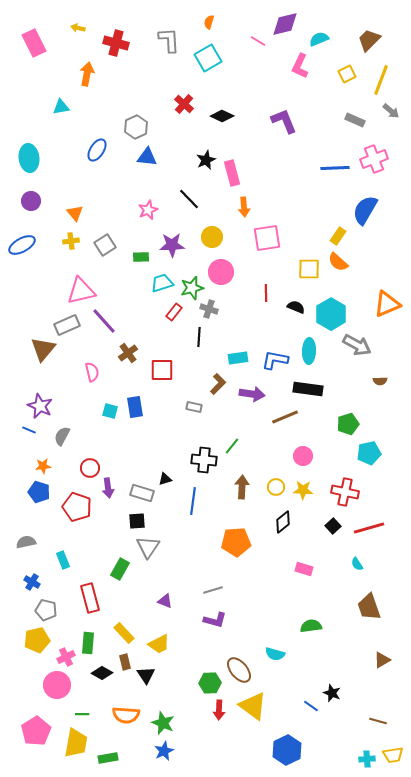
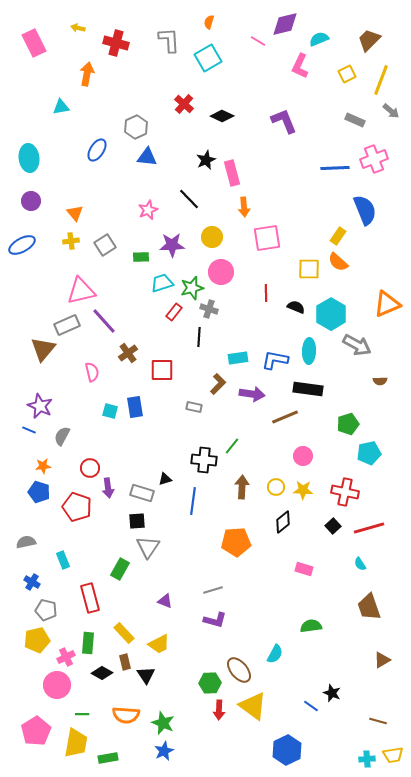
blue semicircle at (365, 210): rotated 128 degrees clockwise
cyan semicircle at (357, 564): moved 3 px right
cyan semicircle at (275, 654): rotated 78 degrees counterclockwise
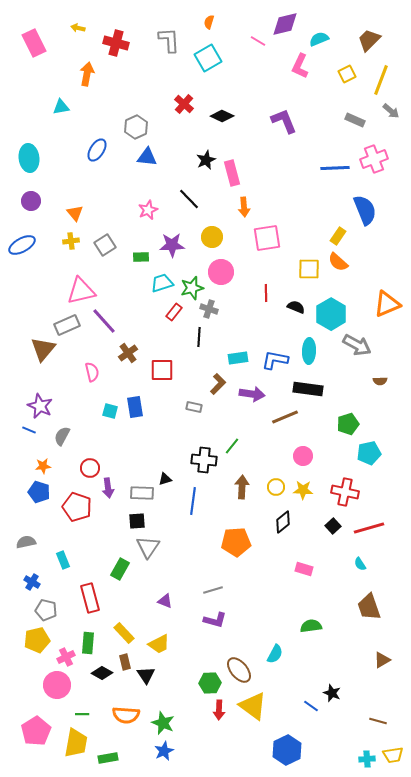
gray rectangle at (142, 493): rotated 15 degrees counterclockwise
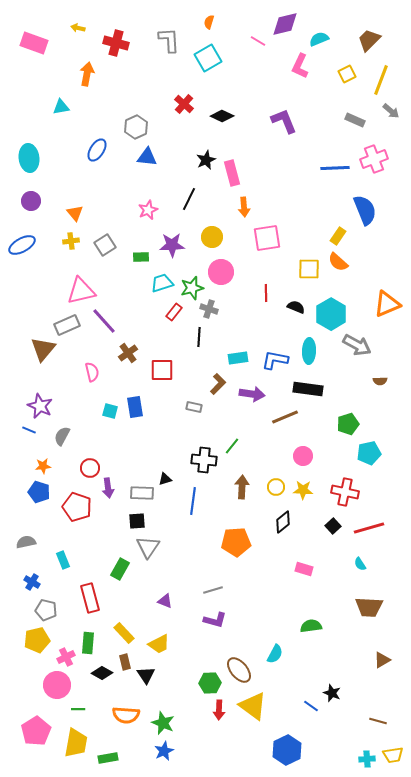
pink rectangle at (34, 43): rotated 44 degrees counterclockwise
black line at (189, 199): rotated 70 degrees clockwise
brown trapezoid at (369, 607): rotated 68 degrees counterclockwise
green line at (82, 714): moved 4 px left, 5 px up
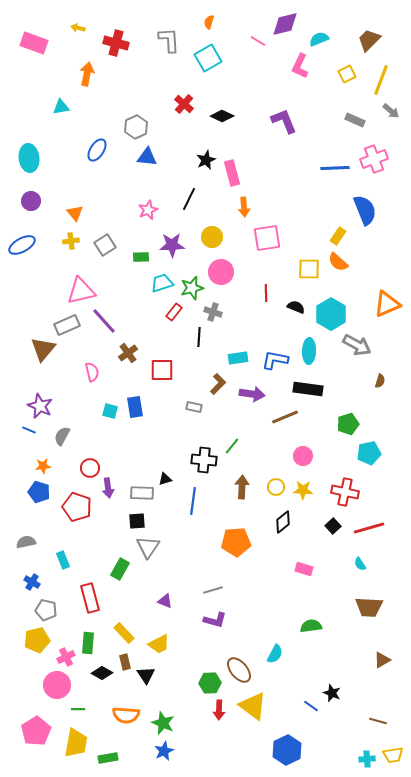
gray cross at (209, 309): moved 4 px right, 3 px down
brown semicircle at (380, 381): rotated 72 degrees counterclockwise
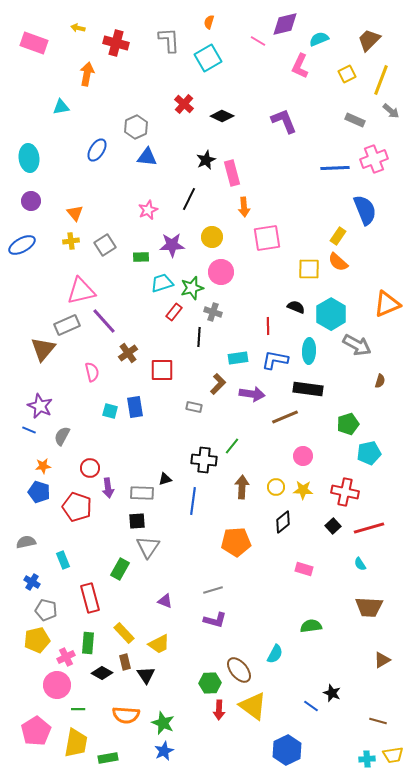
red line at (266, 293): moved 2 px right, 33 px down
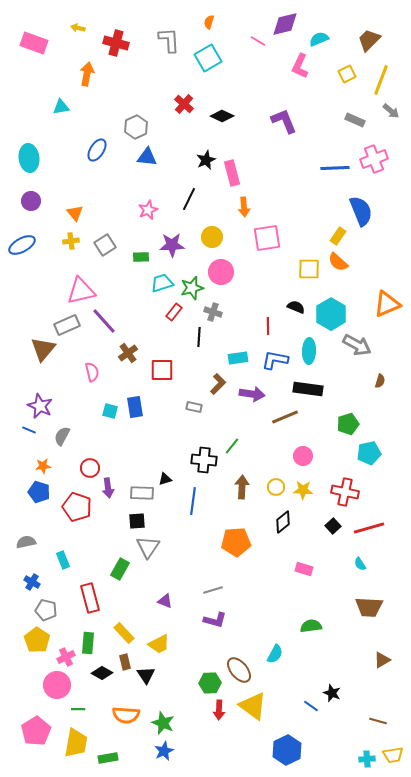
blue semicircle at (365, 210): moved 4 px left, 1 px down
yellow pentagon at (37, 640): rotated 25 degrees counterclockwise
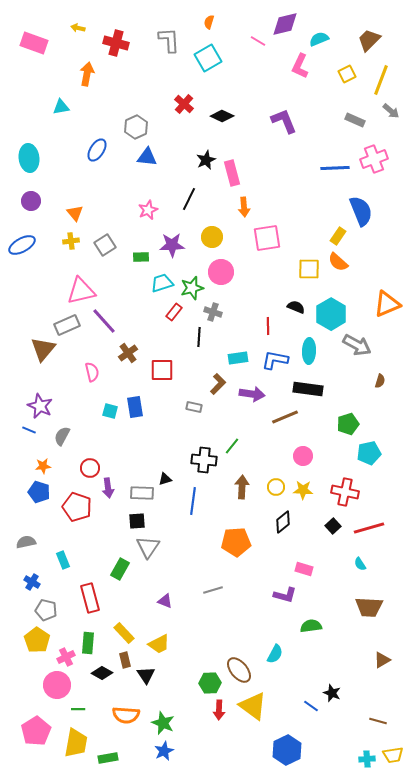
purple L-shape at (215, 620): moved 70 px right, 25 px up
brown rectangle at (125, 662): moved 2 px up
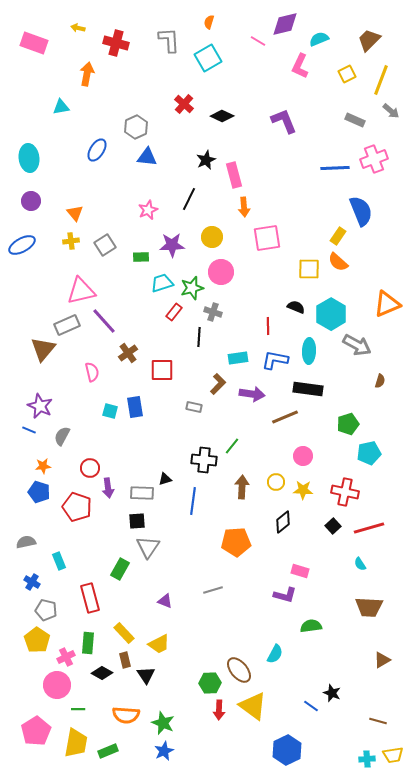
pink rectangle at (232, 173): moved 2 px right, 2 px down
yellow circle at (276, 487): moved 5 px up
cyan rectangle at (63, 560): moved 4 px left, 1 px down
pink rectangle at (304, 569): moved 4 px left, 2 px down
green rectangle at (108, 758): moved 7 px up; rotated 12 degrees counterclockwise
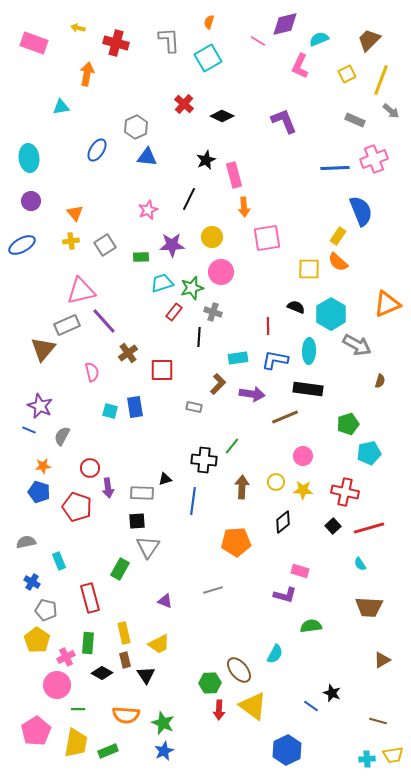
yellow rectangle at (124, 633): rotated 30 degrees clockwise
